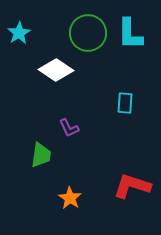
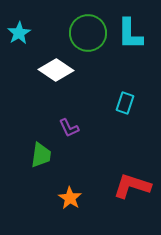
cyan rectangle: rotated 15 degrees clockwise
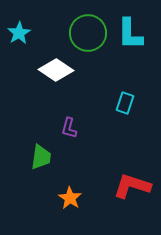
purple L-shape: rotated 40 degrees clockwise
green trapezoid: moved 2 px down
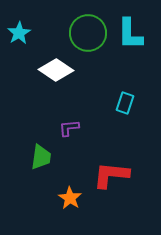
purple L-shape: rotated 70 degrees clockwise
red L-shape: moved 21 px left, 11 px up; rotated 12 degrees counterclockwise
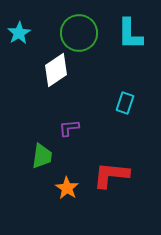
green circle: moved 9 px left
white diamond: rotated 68 degrees counterclockwise
green trapezoid: moved 1 px right, 1 px up
orange star: moved 3 px left, 10 px up
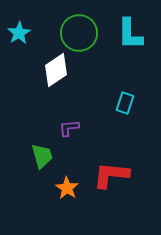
green trapezoid: rotated 24 degrees counterclockwise
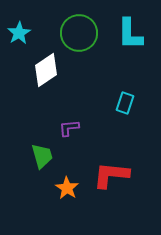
white diamond: moved 10 px left
